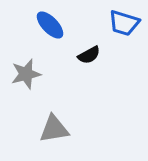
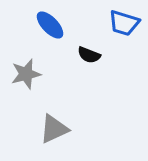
black semicircle: rotated 50 degrees clockwise
gray triangle: rotated 16 degrees counterclockwise
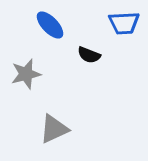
blue trapezoid: rotated 20 degrees counterclockwise
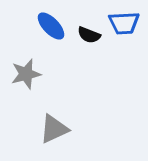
blue ellipse: moved 1 px right, 1 px down
black semicircle: moved 20 px up
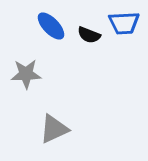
gray star: rotated 12 degrees clockwise
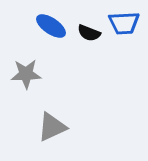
blue ellipse: rotated 12 degrees counterclockwise
black semicircle: moved 2 px up
gray triangle: moved 2 px left, 2 px up
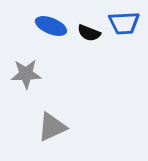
blue ellipse: rotated 12 degrees counterclockwise
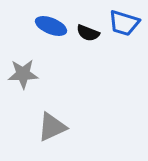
blue trapezoid: rotated 20 degrees clockwise
black semicircle: moved 1 px left
gray star: moved 3 px left
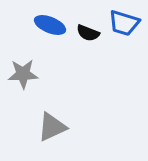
blue ellipse: moved 1 px left, 1 px up
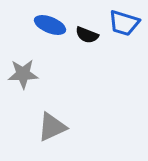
black semicircle: moved 1 px left, 2 px down
